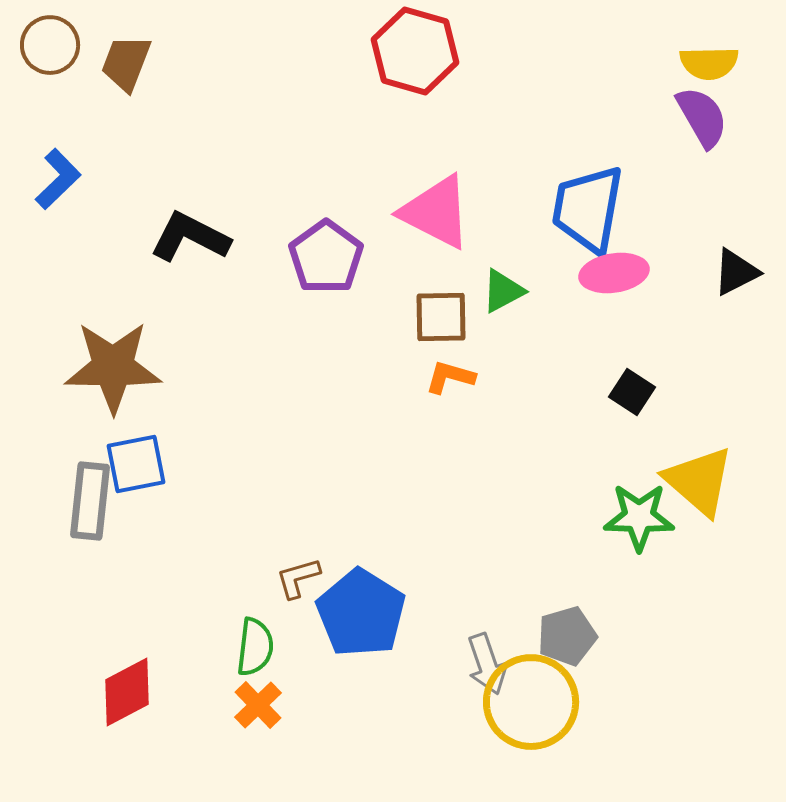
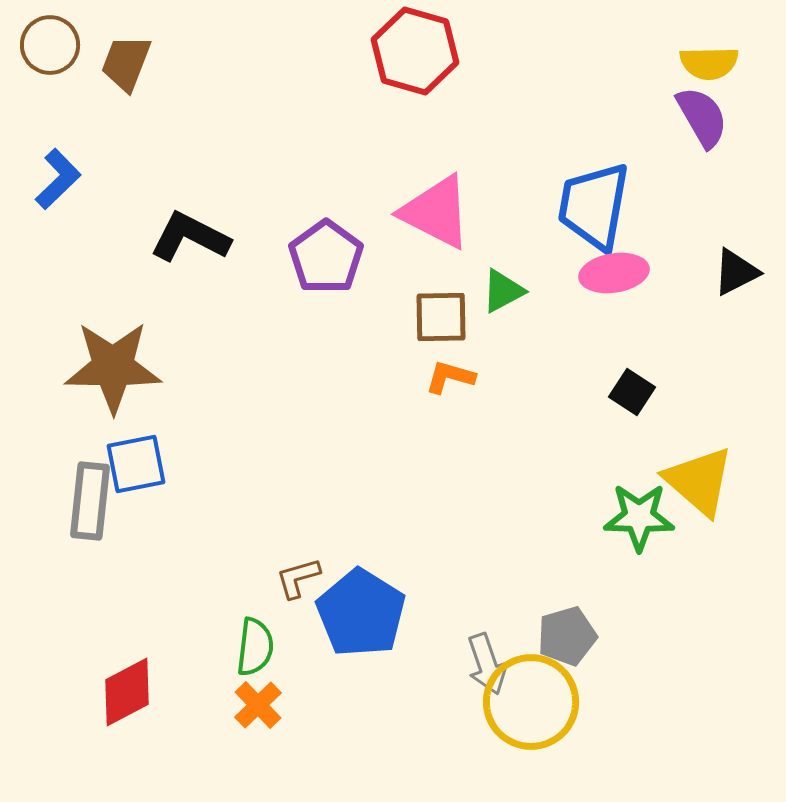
blue trapezoid: moved 6 px right, 3 px up
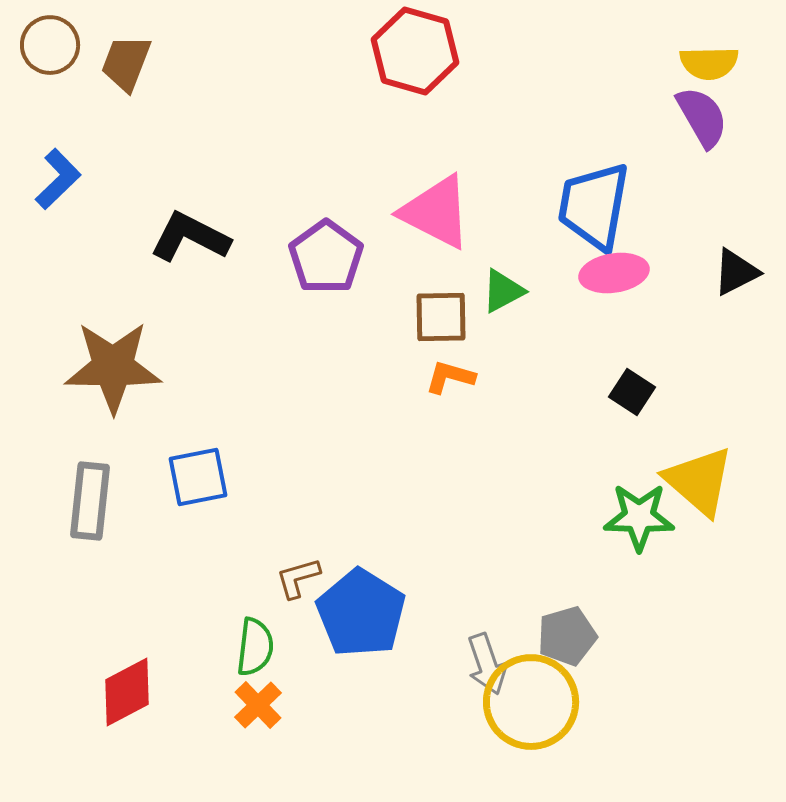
blue square: moved 62 px right, 13 px down
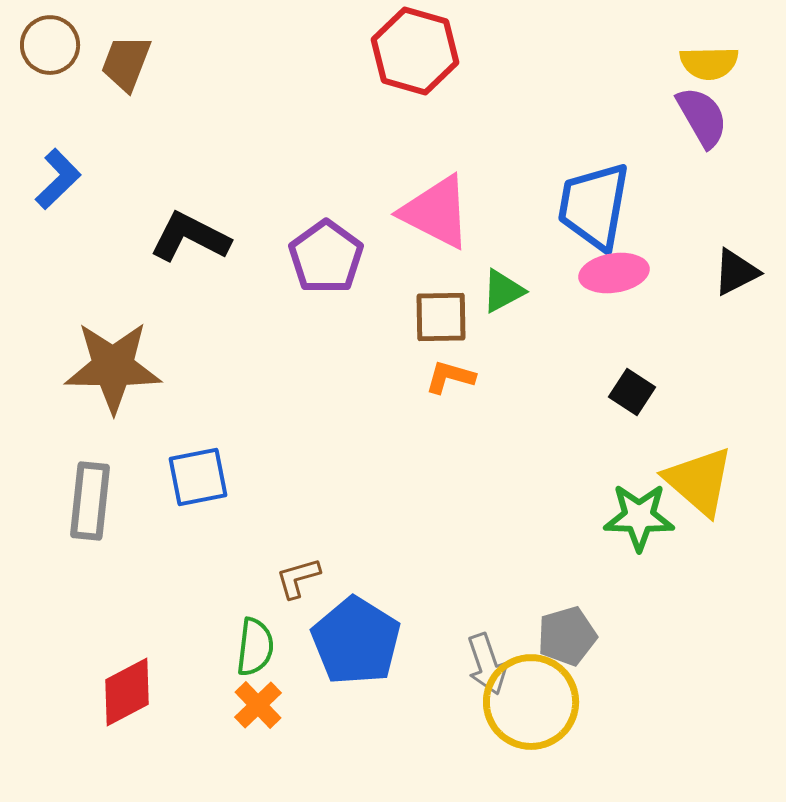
blue pentagon: moved 5 px left, 28 px down
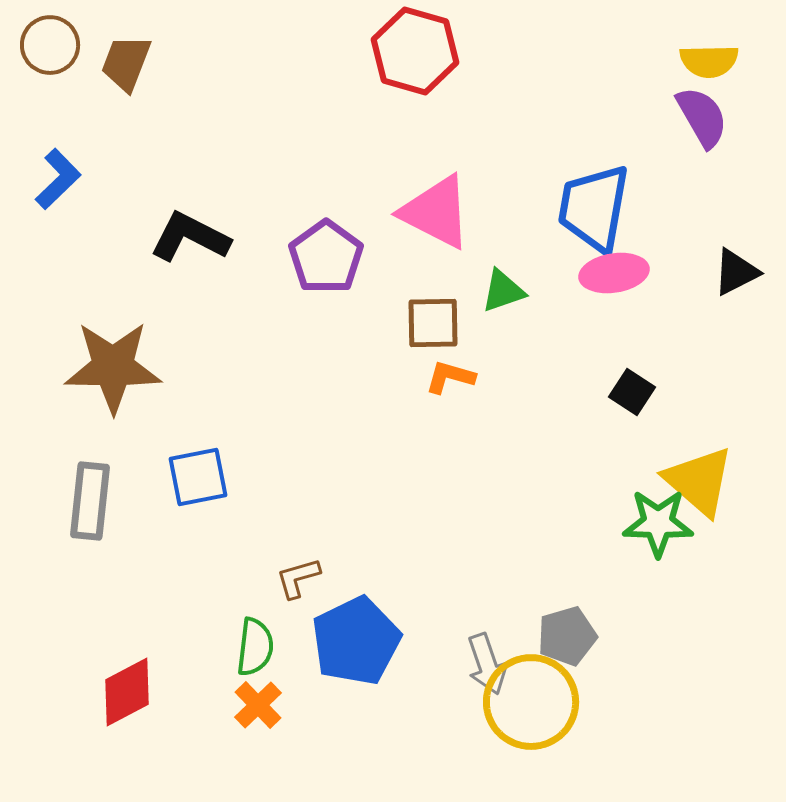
yellow semicircle: moved 2 px up
blue trapezoid: moved 2 px down
green triangle: rotated 9 degrees clockwise
brown square: moved 8 px left, 6 px down
green star: moved 19 px right, 6 px down
blue pentagon: rotated 14 degrees clockwise
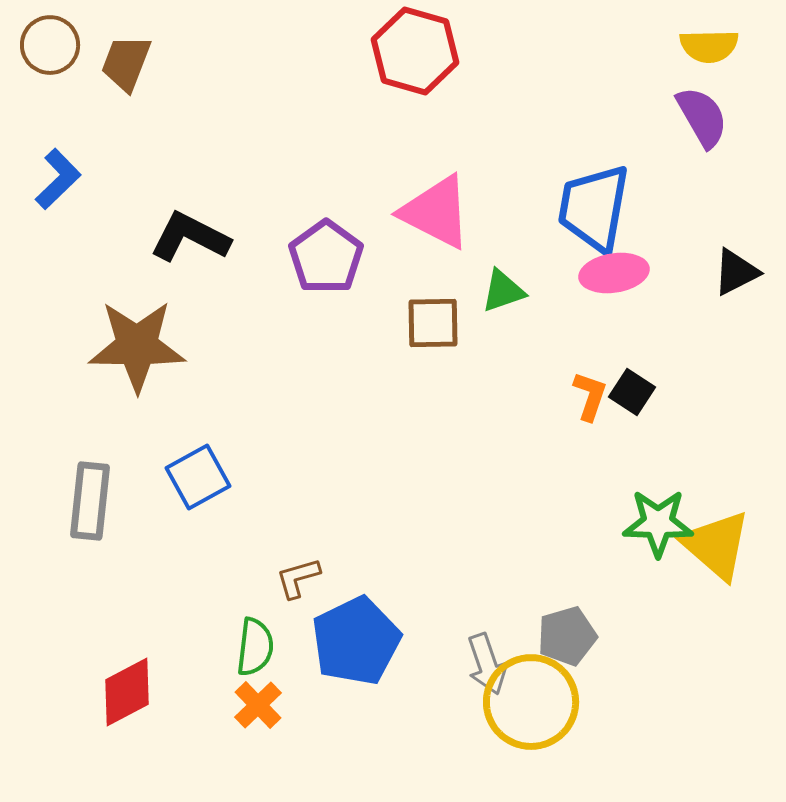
yellow semicircle: moved 15 px up
brown star: moved 24 px right, 21 px up
orange L-shape: moved 140 px right, 19 px down; rotated 93 degrees clockwise
blue square: rotated 18 degrees counterclockwise
yellow triangle: moved 17 px right, 64 px down
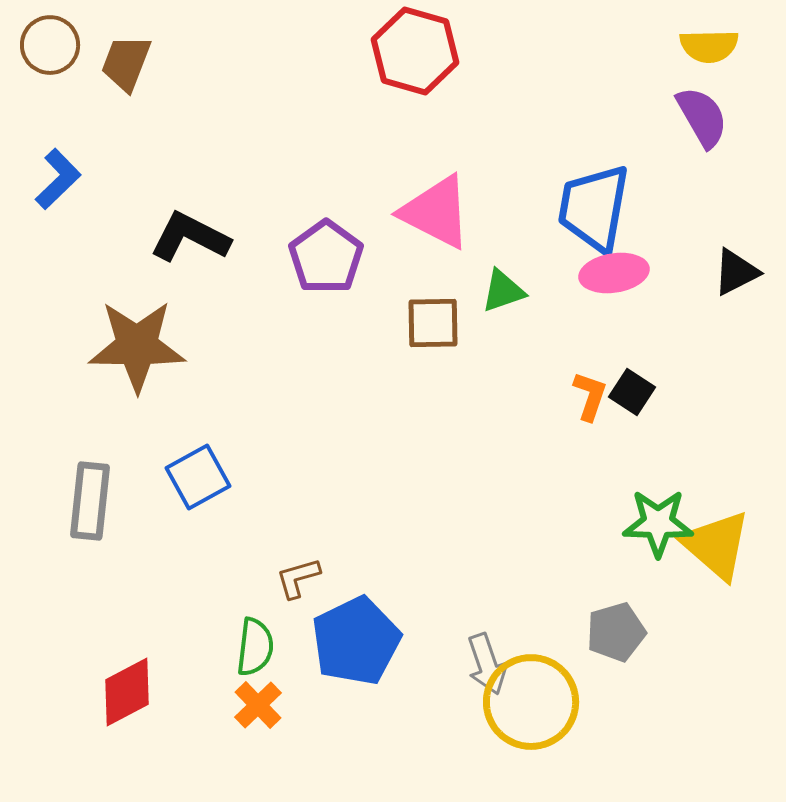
gray pentagon: moved 49 px right, 4 px up
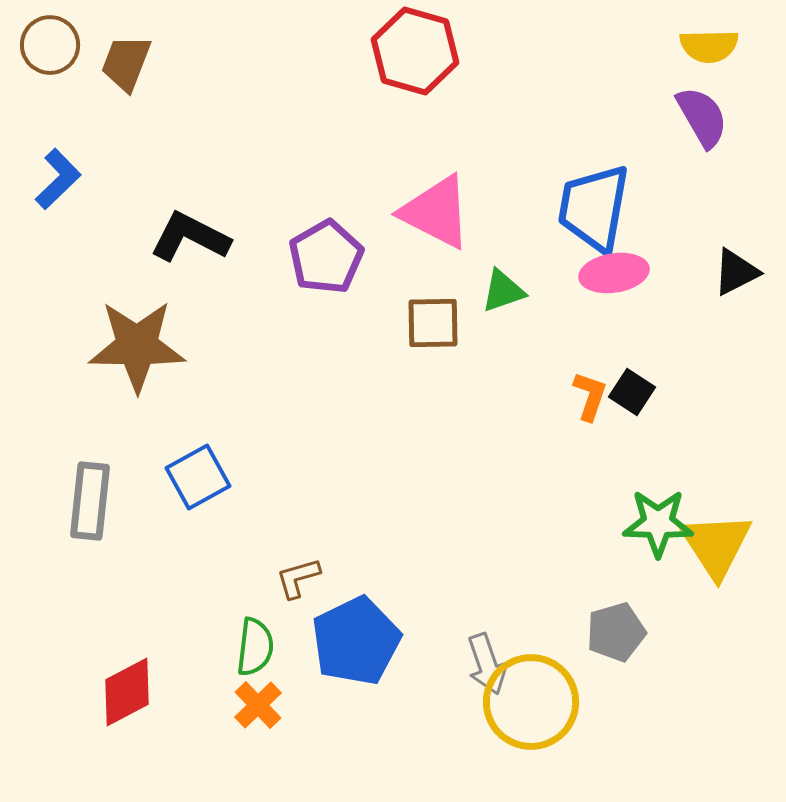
purple pentagon: rotated 6 degrees clockwise
yellow triangle: rotated 16 degrees clockwise
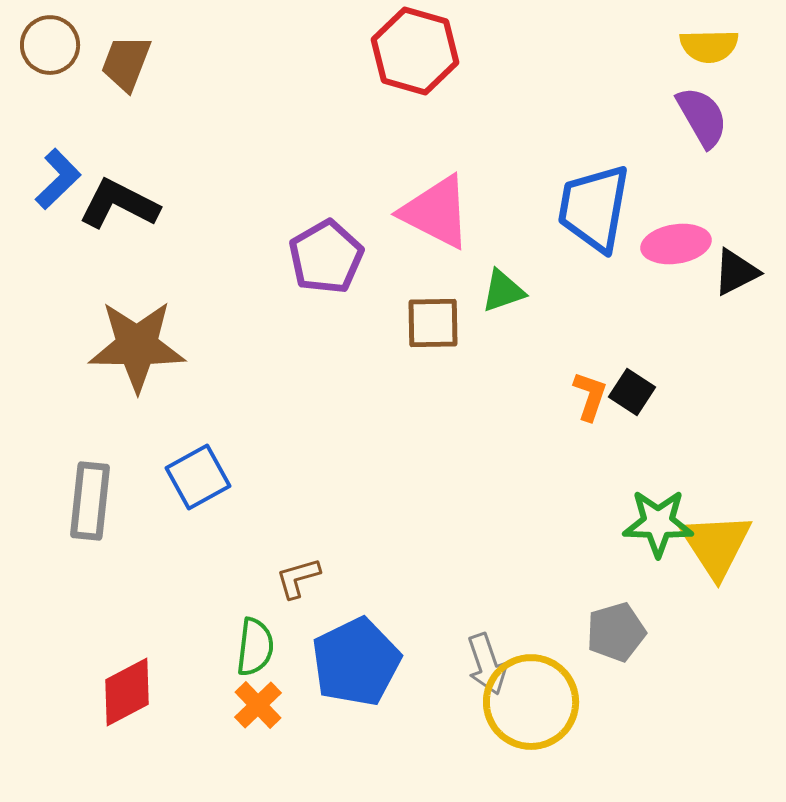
black L-shape: moved 71 px left, 33 px up
pink ellipse: moved 62 px right, 29 px up
blue pentagon: moved 21 px down
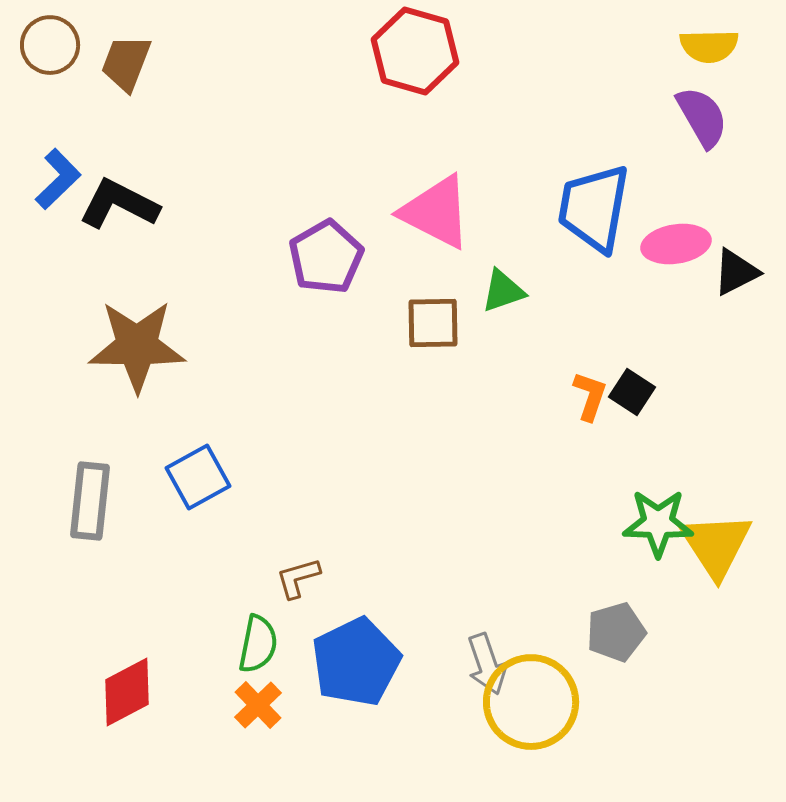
green semicircle: moved 3 px right, 3 px up; rotated 4 degrees clockwise
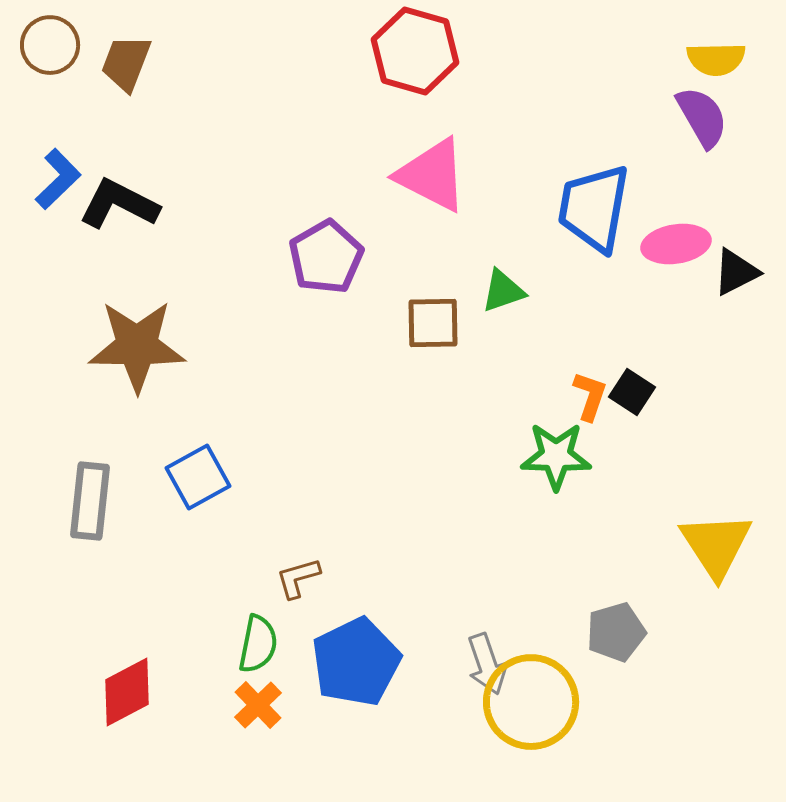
yellow semicircle: moved 7 px right, 13 px down
pink triangle: moved 4 px left, 37 px up
green star: moved 102 px left, 67 px up
